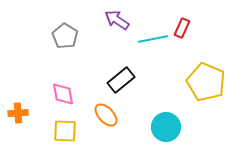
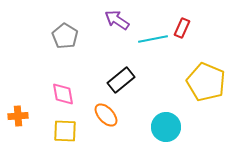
orange cross: moved 3 px down
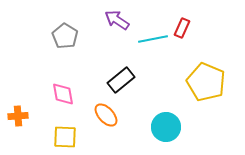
yellow square: moved 6 px down
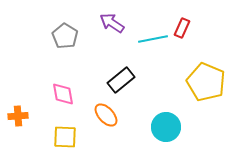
purple arrow: moved 5 px left, 3 px down
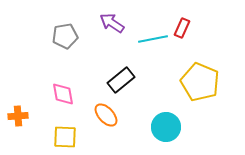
gray pentagon: rotated 30 degrees clockwise
yellow pentagon: moved 6 px left
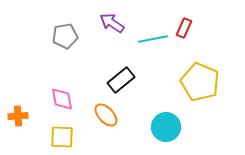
red rectangle: moved 2 px right
pink diamond: moved 1 px left, 5 px down
yellow square: moved 3 px left
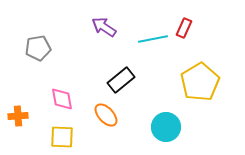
purple arrow: moved 8 px left, 4 px down
gray pentagon: moved 27 px left, 12 px down
yellow pentagon: rotated 18 degrees clockwise
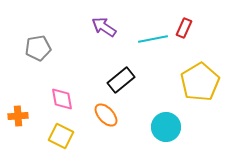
yellow square: moved 1 px left, 1 px up; rotated 25 degrees clockwise
